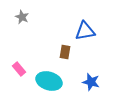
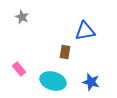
cyan ellipse: moved 4 px right
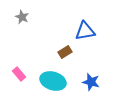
brown rectangle: rotated 48 degrees clockwise
pink rectangle: moved 5 px down
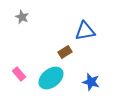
cyan ellipse: moved 2 px left, 3 px up; rotated 55 degrees counterclockwise
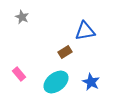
cyan ellipse: moved 5 px right, 4 px down
blue star: rotated 12 degrees clockwise
